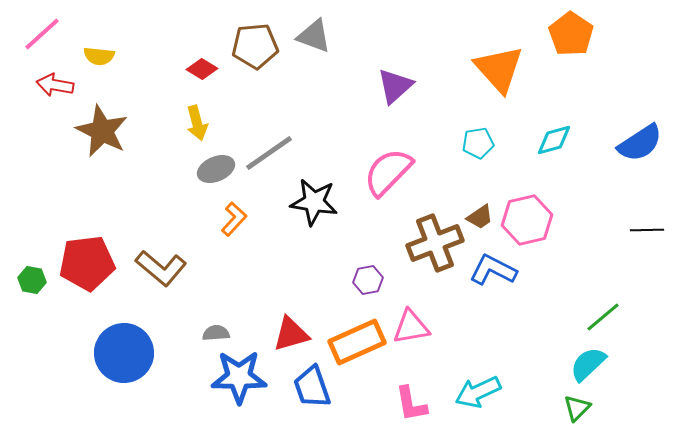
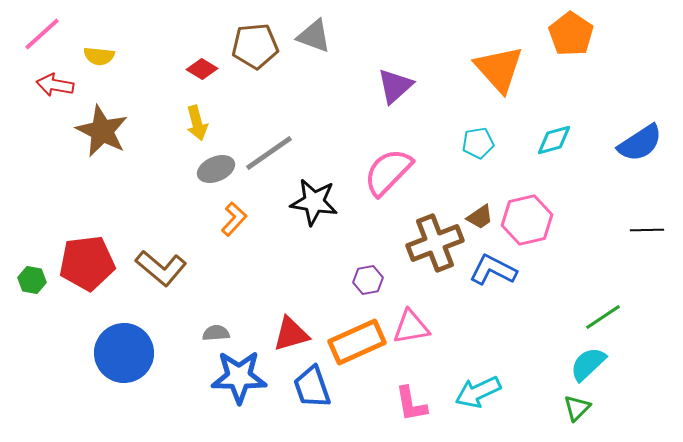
green line: rotated 6 degrees clockwise
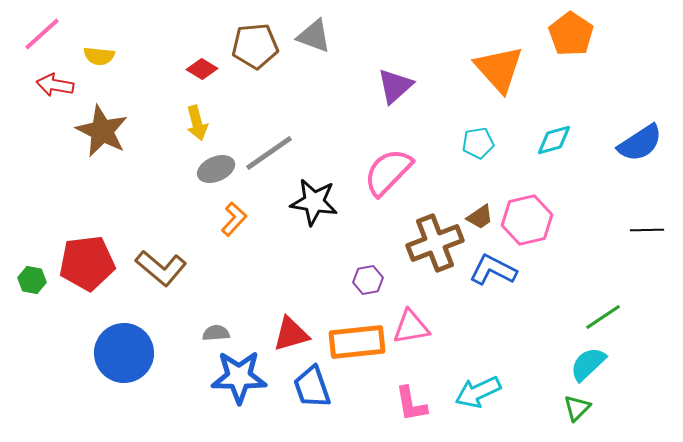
orange rectangle: rotated 18 degrees clockwise
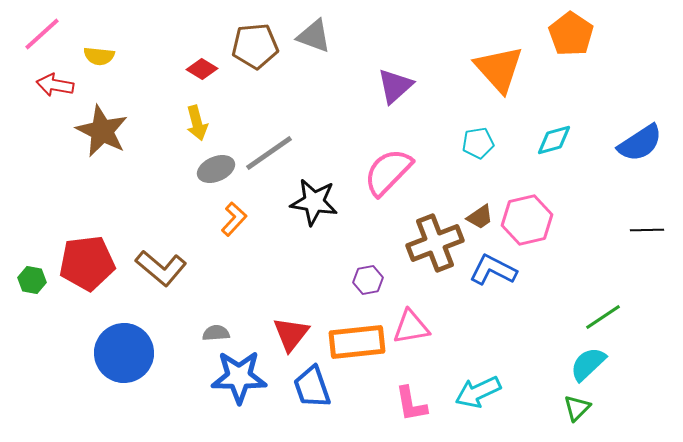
red triangle: rotated 36 degrees counterclockwise
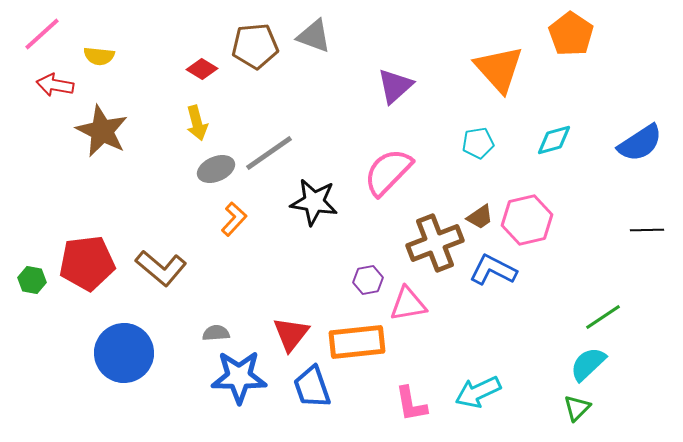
pink triangle: moved 3 px left, 23 px up
